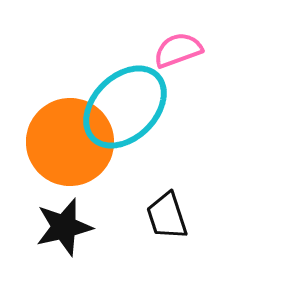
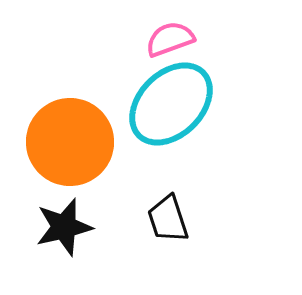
pink semicircle: moved 8 px left, 11 px up
cyan ellipse: moved 46 px right, 3 px up
black trapezoid: moved 1 px right, 3 px down
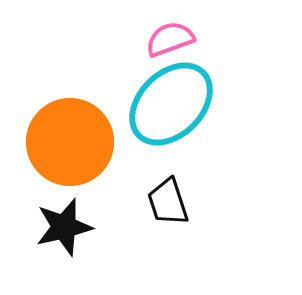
black trapezoid: moved 17 px up
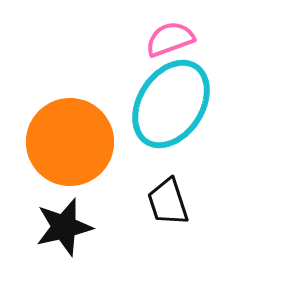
cyan ellipse: rotated 12 degrees counterclockwise
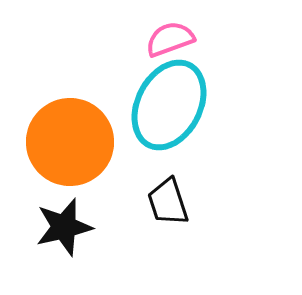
cyan ellipse: moved 2 px left, 1 px down; rotated 6 degrees counterclockwise
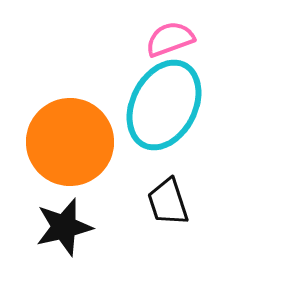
cyan ellipse: moved 5 px left
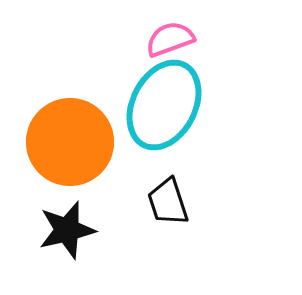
black star: moved 3 px right, 3 px down
